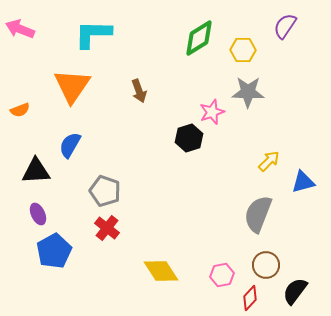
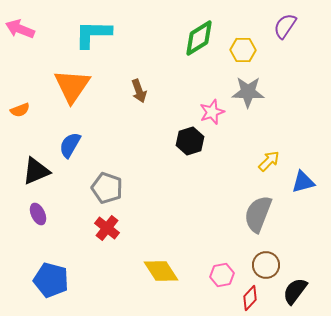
black hexagon: moved 1 px right, 3 px down
black triangle: rotated 20 degrees counterclockwise
gray pentagon: moved 2 px right, 3 px up
blue pentagon: moved 3 px left, 29 px down; rotated 28 degrees counterclockwise
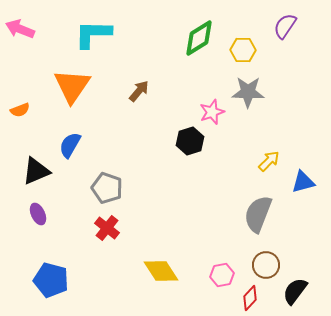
brown arrow: rotated 120 degrees counterclockwise
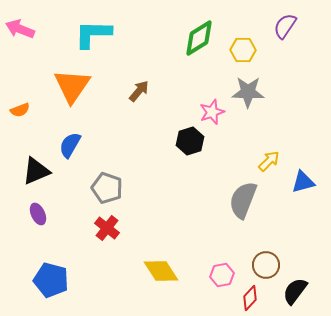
gray semicircle: moved 15 px left, 14 px up
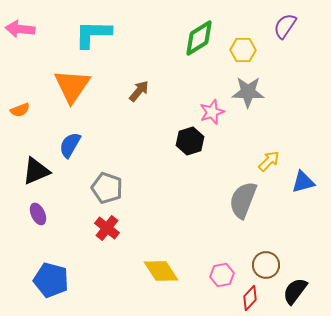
pink arrow: rotated 16 degrees counterclockwise
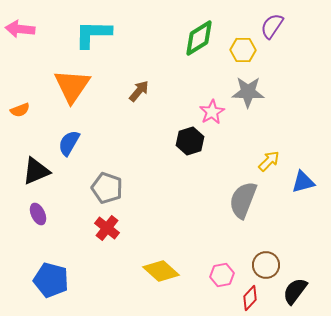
purple semicircle: moved 13 px left
pink star: rotated 10 degrees counterclockwise
blue semicircle: moved 1 px left, 2 px up
yellow diamond: rotated 15 degrees counterclockwise
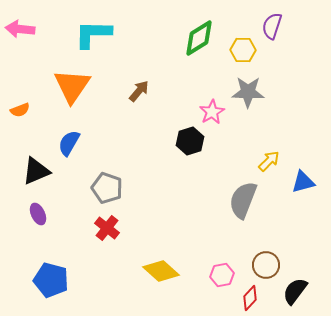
purple semicircle: rotated 16 degrees counterclockwise
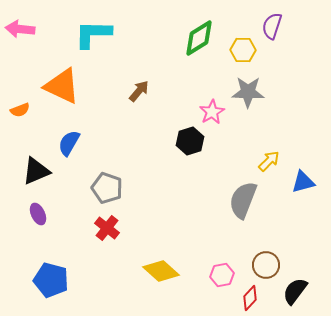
orange triangle: moved 10 px left; rotated 39 degrees counterclockwise
